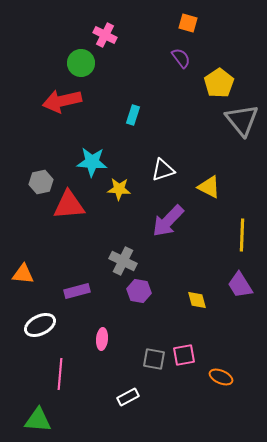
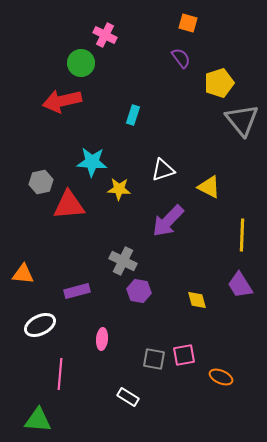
yellow pentagon: rotated 16 degrees clockwise
white rectangle: rotated 60 degrees clockwise
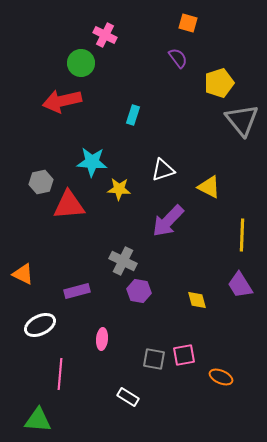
purple semicircle: moved 3 px left
orange triangle: rotated 20 degrees clockwise
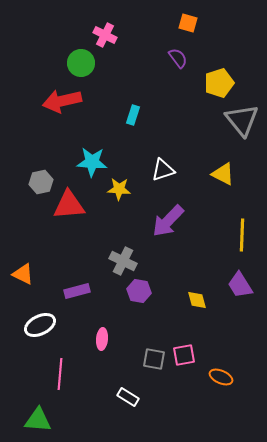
yellow triangle: moved 14 px right, 13 px up
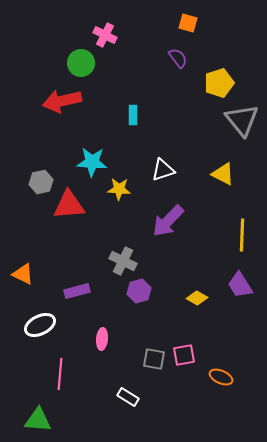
cyan rectangle: rotated 18 degrees counterclockwise
purple hexagon: rotated 25 degrees counterclockwise
yellow diamond: moved 2 px up; rotated 45 degrees counterclockwise
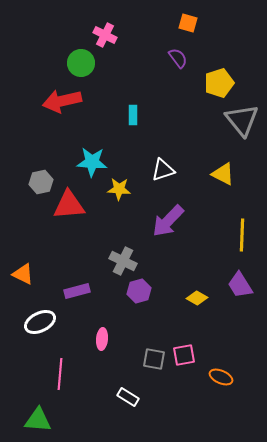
white ellipse: moved 3 px up
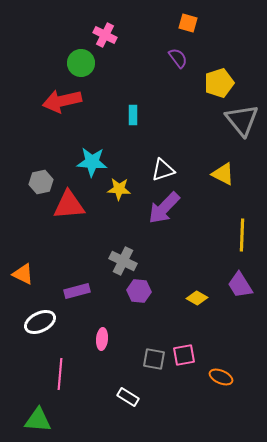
purple arrow: moved 4 px left, 13 px up
purple hexagon: rotated 20 degrees clockwise
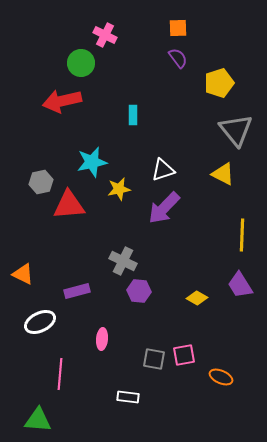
orange square: moved 10 px left, 5 px down; rotated 18 degrees counterclockwise
gray triangle: moved 6 px left, 10 px down
cyan star: rotated 16 degrees counterclockwise
yellow star: rotated 15 degrees counterclockwise
white rectangle: rotated 25 degrees counterclockwise
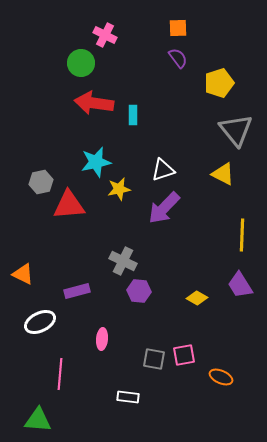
red arrow: moved 32 px right, 2 px down; rotated 21 degrees clockwise
cyan star: moved 4 px right
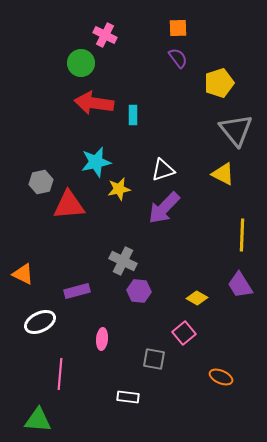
pink square: moved 22 px up; rotated 30 degrees counterclockwise
